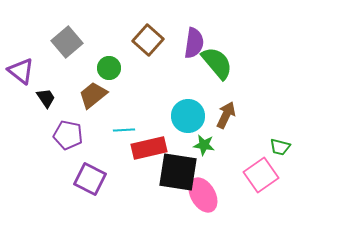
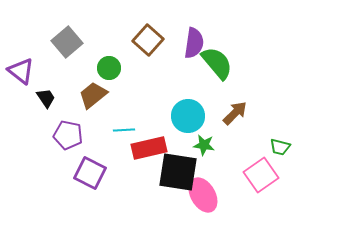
brown arrow: moved 9 px right, 2 px up; rotated 20 degrees clockwise
purple square: moved 6 px up
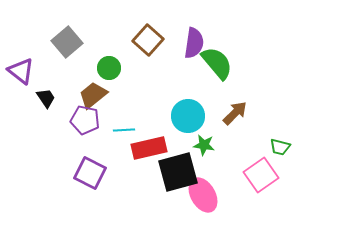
purple pentagon: moved 17 px right, 15 px up
black square: rotated 24 degrees counterclockwise
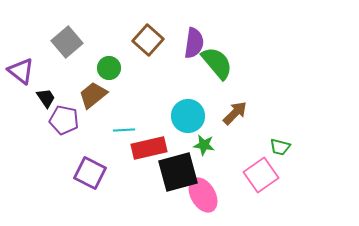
purple pentagon: moved 21 px left
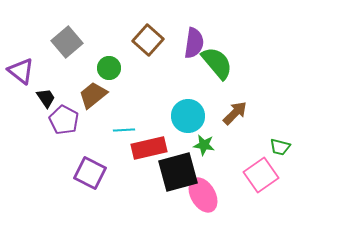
purple pentagon: rotated 16 degrees clockwise
